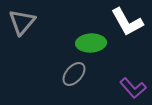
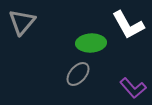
white L-shape: moved 1 px right, 3 px down
gray ellipse: moved 4 px right
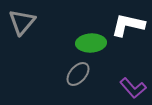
white L-shape: rotated 132 degrees clockwise
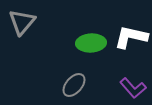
white L-shape: moved 3 px right, 12 px down
gray ellipse: moved 4 px left, 11 px down
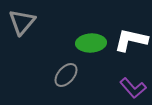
white L-shape: moved 3 px down
gray ellipse: moved 8 px left, 10 px up
